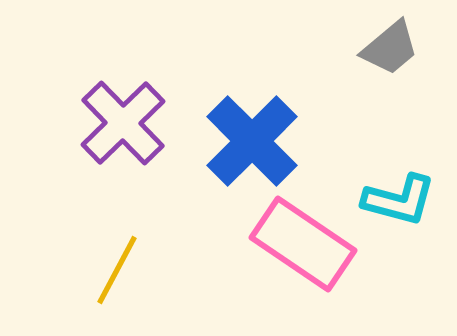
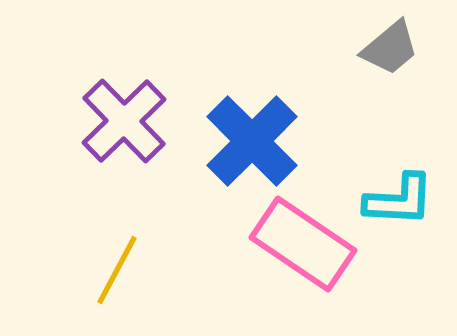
purple cross: moved 1 px right, 2 px up
cyan L-shape: rotated 12 degrees counterclockwise
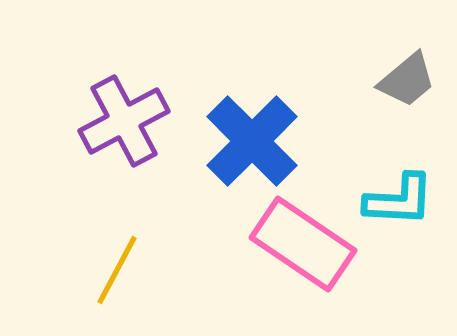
gray trapezoid: moved 17 px right, 32 px down
purple cross: rotated 16 degrees clockwise
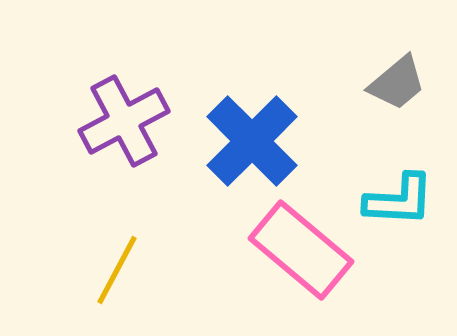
gray trapezoid: moved 10 px left, 3 px down
pink rectangle: moved 2 px left, 6 px down; rotated 6 degrees clockwise
